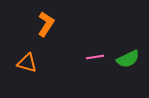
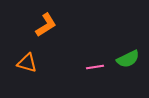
orange L-shape: moved 1 px down; rotated 25 degrees clockwise
pink line: moved 10 px down
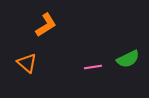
orange triangle: rotated 25 degrees clockwise
pink line: moved 2 px left
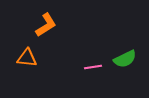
green semicircle: moved 3 px left
orange triangle: moved 5 px up; rotated 35 degrees counterclockwise
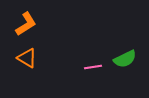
orange L-shape: moved 20 px left, 1 px up
orange triangle: rotated 25 degrees clockwise
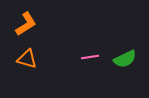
orange triangle: moved 1 px down; rotated 15 degrees counterclockwise
pink line: moved 3 px left, 10 px up
